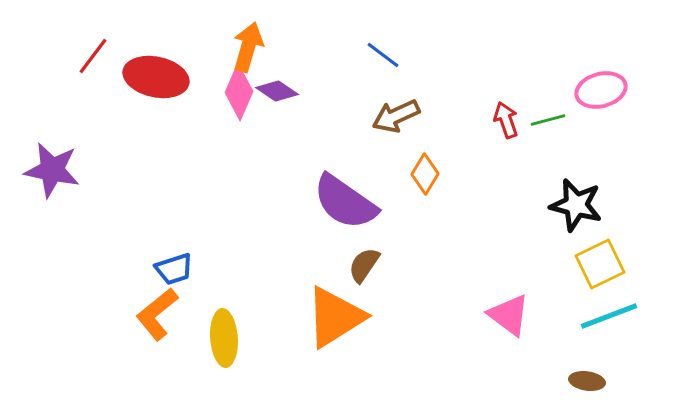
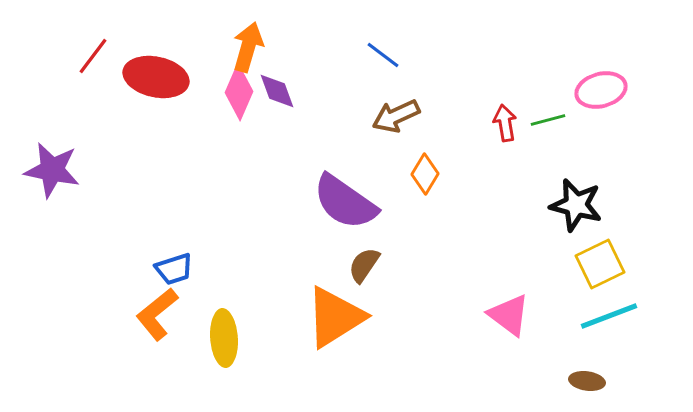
purple diamond: rotated 36 degrees clockwise
red arrow: moved 1 px left, 3 px down; rotated 9 degrees clockwise
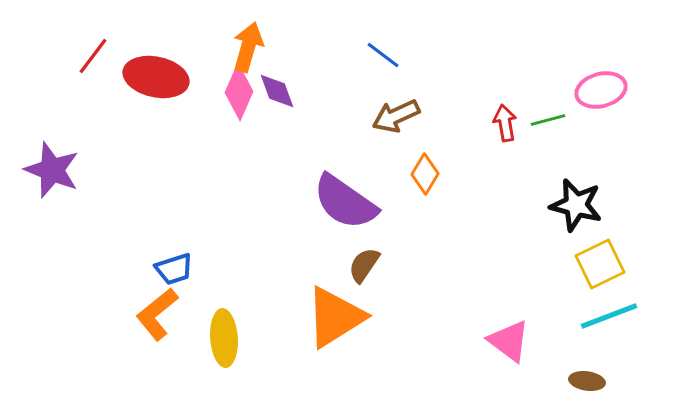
purple star: rotated 10 degrees clockwise
pink triangle: moved 26 px down
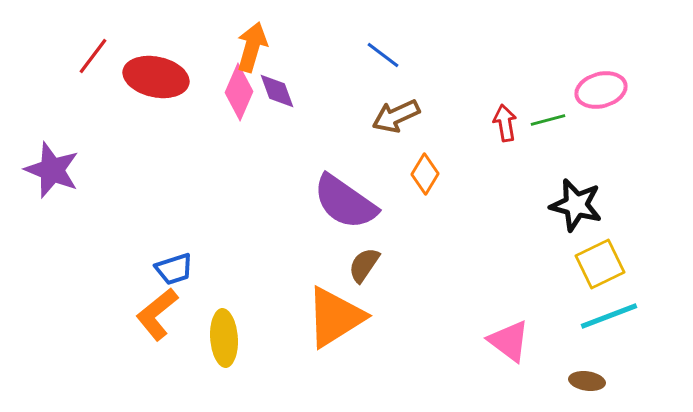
orange arrow: moved 4 px right
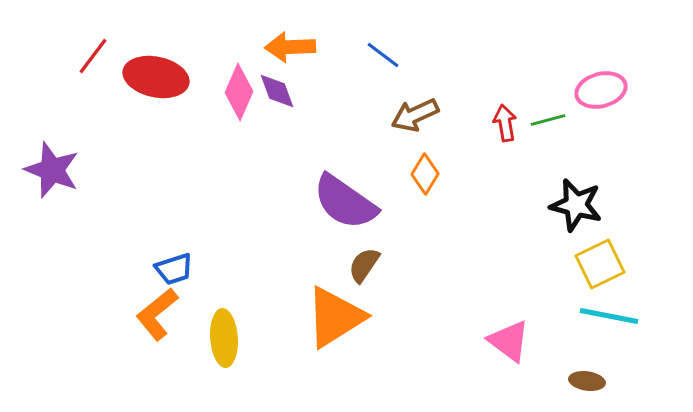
orange arrow: moved 38 px right; rotated 108 degrees counterclockwise
brown arrow: moved 19 px right, 1 px up
cyan line: rotated 32 degrees clockwise
